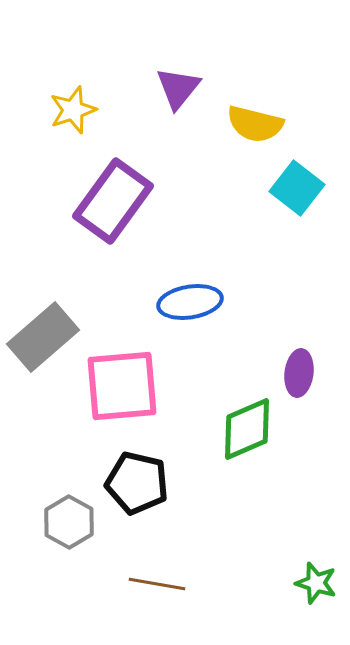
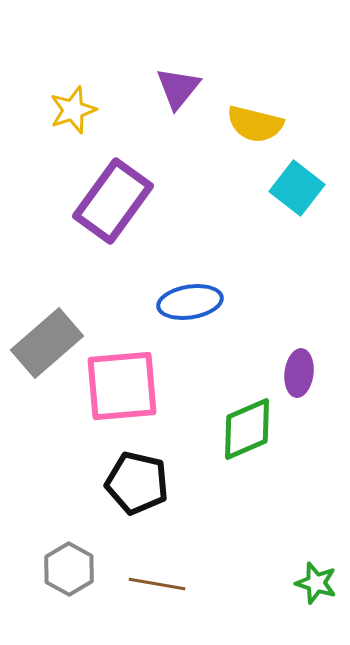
gray rectangle: moved 4 px right, 6 px down
gray hexagon: moved 47 px down
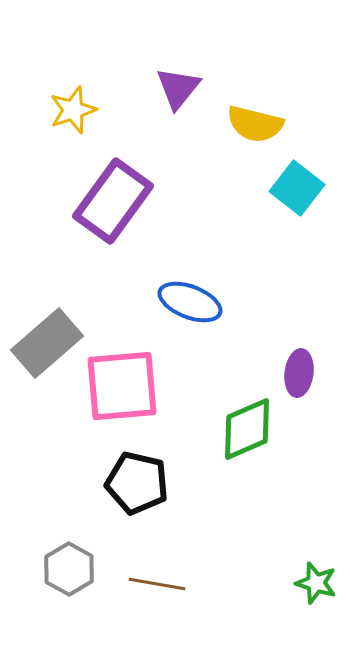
blue ellipse: rotated 30 degrees clockwise
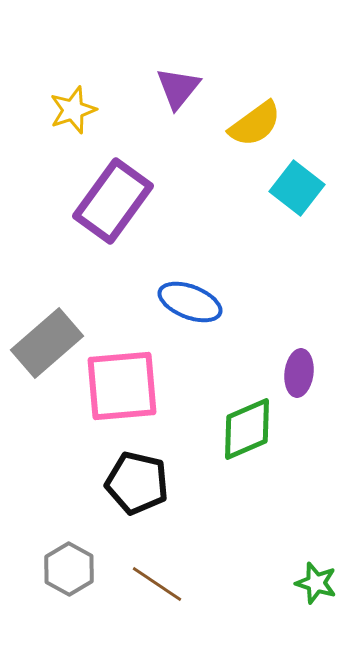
yellow semicircle: rotated 50 degrees counterclockwise
brown line: rotated 24 degrees clockwise
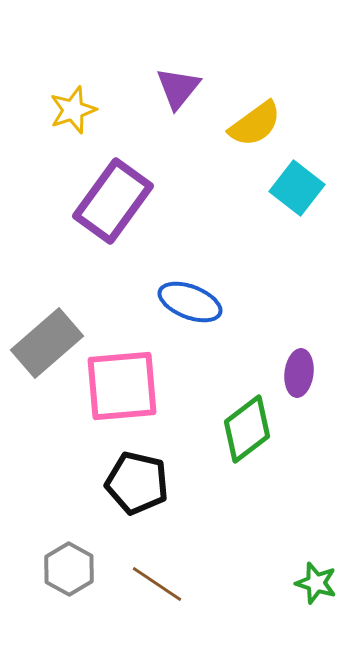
green diamond: rotated 14 degrees counterclockwise
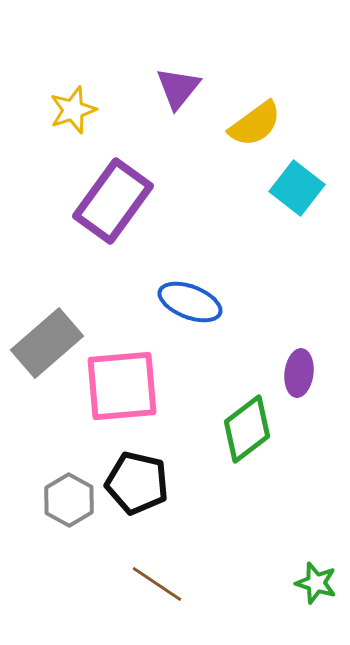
gray hexagon: moved 69 px up
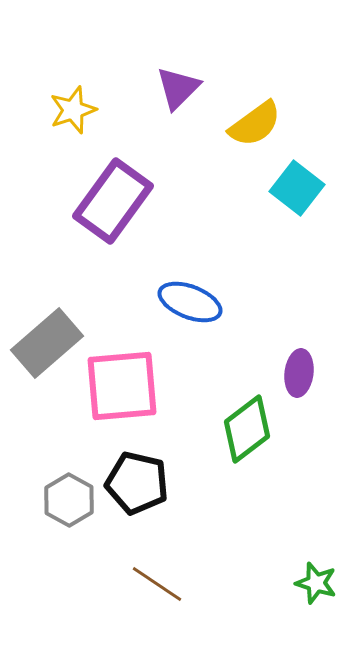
purple triangle: rotated 6 degrees clockwise
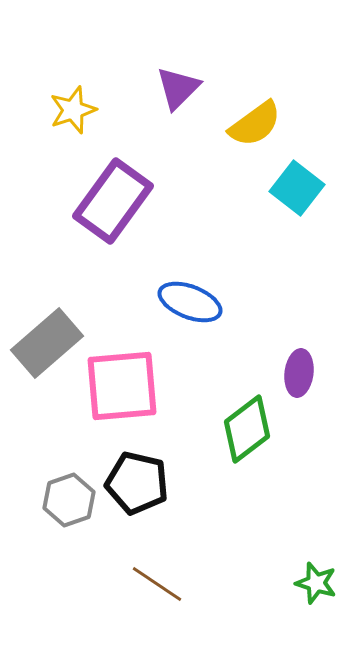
gray hexagon: rotated 12 degrees clockwise
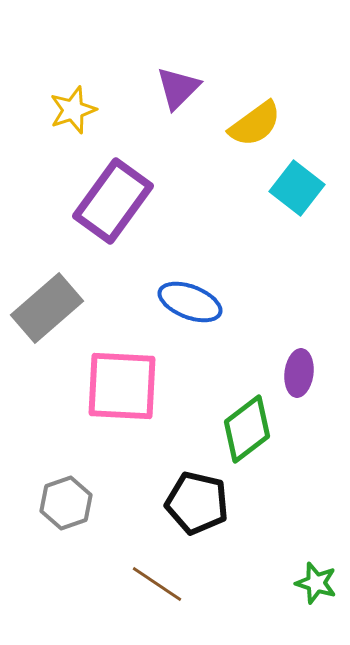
gray rectangle: moved 35 px up
pink square: rotated 8 degrees clockwise
black pentagon: moved 60 px right, 20 px down
gray hexagon: moved 3 px left, 3 px down
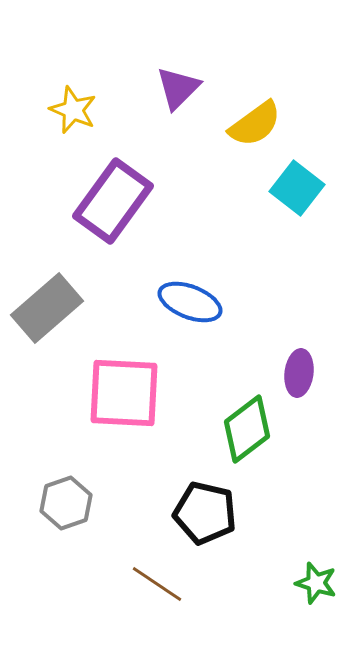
yellow star: rotated 30 degrees counterclockwise
pink square: moved 2 px right, 7 px down
black pentagon: moved 8 px right, 10 px down
